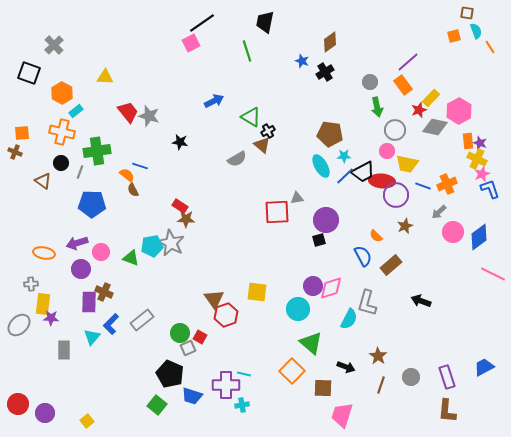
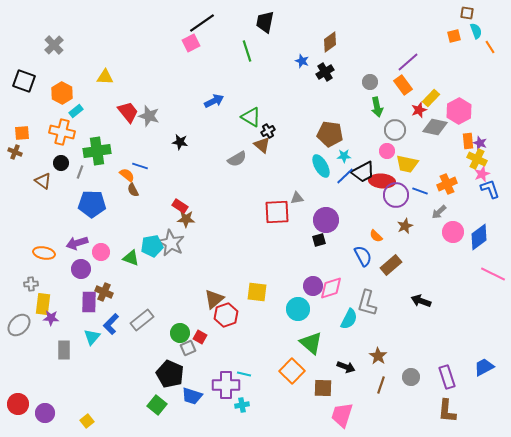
black square at (29, 73): moved 5 px left, 8 px down
blue line at (423, 186): moved 3 px left, 5 px down
brown triangle at (214, 299): rotated 25 degrees clockwise
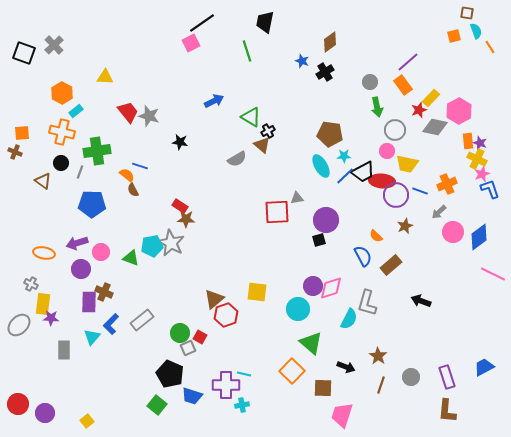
black square at (24, 81): moved 28 px up
gray cross at (31, 284): rotated 32 degrees clockwise
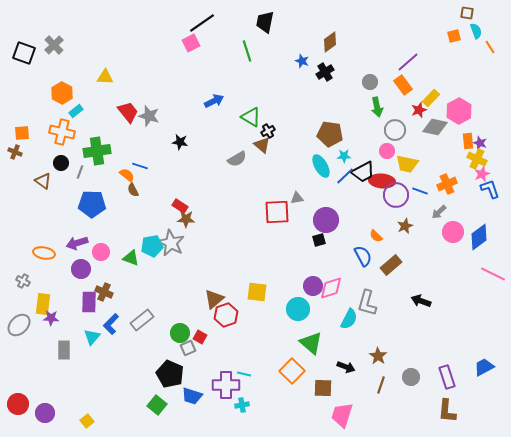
gray cross at (31, 284): moved 8 px left, 3 px up
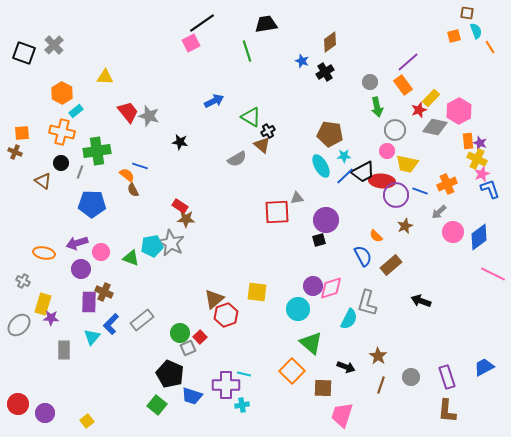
black trapezoid at (265, 22): moved 1 px right, 2 px down; rotated 70 degrees clockwise
yellow rectangle at (43, 304): rotated 10 degrees clockwise
red square at (200, 337): rotated 16 degrees clockwise
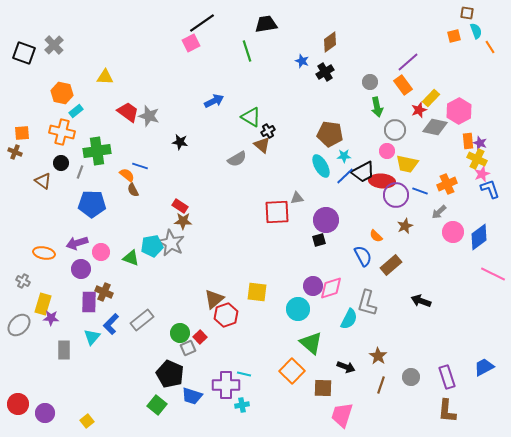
orange hexagon at (62, 93): rotated 15 degrees counterclockwise
red trapezoid at (128, 112): rotated 15 degrees counterclockwise
brown star at (186, 219): moved 3 px left, 2 px down
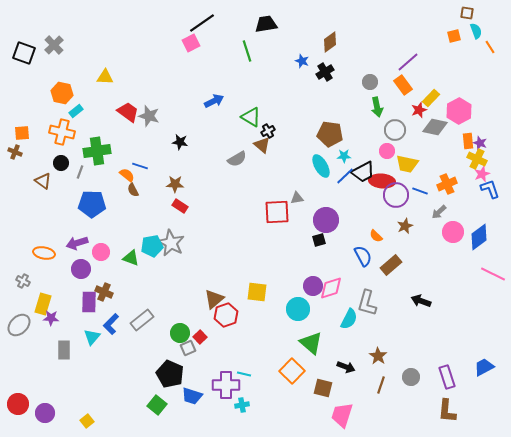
brown star at (183, 221): moved 8 px left, 37 px up
brown square at (323, 388): rotated 12 degrees clockwise
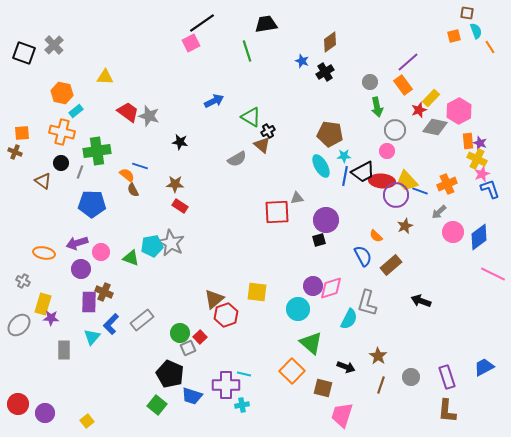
yellow trapezoid at (407, 164): moved 17 px down; rotated 35 degrees clockwise
blue line at (345, 176): rotated 36 degrees counterclockwise
